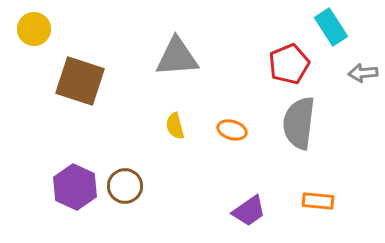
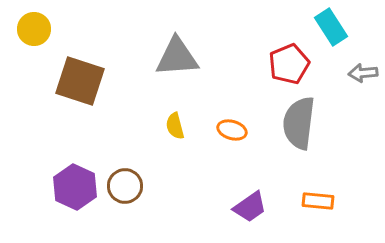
purple trapezoid: moved 1 px right, 4 px up
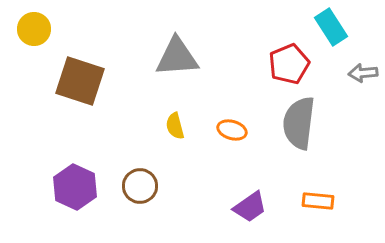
brown circle: moved 15 px right
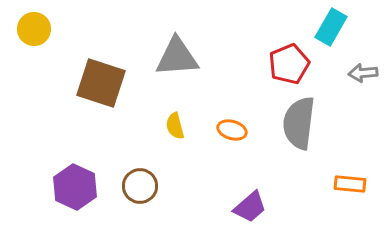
cyan rectangle: rotated 63 degrees clockwise
brown square: moved 21 px right, 2 px down
orange rectangle: moved 32 px right, 17 px up
purple trapezoid: rotated 6 degrees counterclockwise
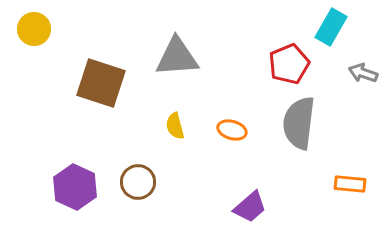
gray arrow: rotated 24 degrees clockwise
brown circle: moved 2 px left, 4 px up
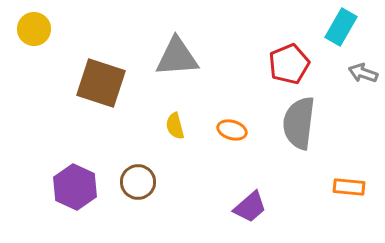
cyan rectangle: moved 10 px right
orange rectangle: moved 1 px left, 3 px down
